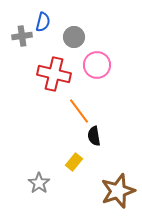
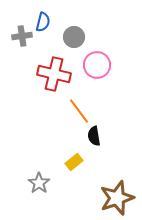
yellow rectangle: rotated 12 degrees clockwise
brown star: moved 1 px left, 7 px down
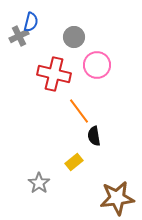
blue semicircle: moved 12 px left
gray cross: moved 3 px left; rotated 18 degrees counterclockwise
brown star: rotated 12 degrees clockwise
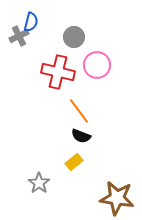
red cross: moved 4 px right, 2 px up
black semicircle: moved 13 px left; rotated 60 degrees counterclockwise
brown star: rotated 16 degrees clockwise
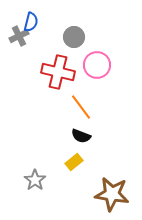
orange line: moved 2 px right, 4 px up
gray star: moved 4 px left, 3 px up
brown star: moved 5 px left, 4 px up
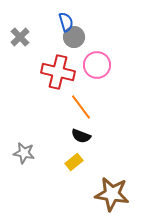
blue semicircle: moved 35 px right; rotated 30 degrees counterclockwise
gray cross: moved 1 px right, 1 px down; rotated 18 degrees counterclockwise
gray star: moved 11 px left, 27 px up; rotated 25 degrees counterclockwise
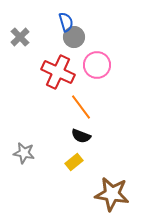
red cross: rotated 12 degrees clockwise
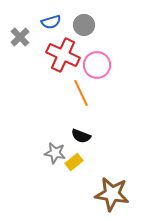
blue semicircle: moved 15 px left; rotated 90 degrees clockwise
gray circle: moved 10 px right, 12 px up
red cross: moved 5 px right, 17 px up
orange line: moved 14 px up; rotated 12 degrees clockwise
gray star: moved 31 px right
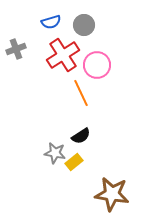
gray cross: moved 4 px left, 12 px down; rotated 24 degrees clockwise
red cross: rotated 32 degrees clockwise
black semicircle: rotated 54 degrees counterclockwise
